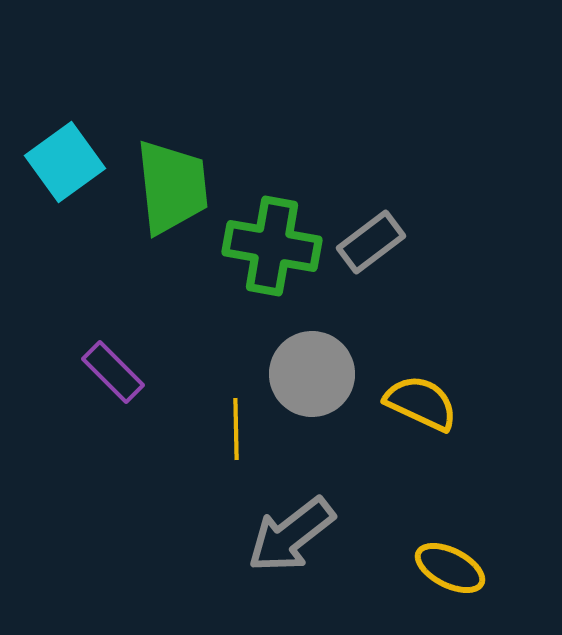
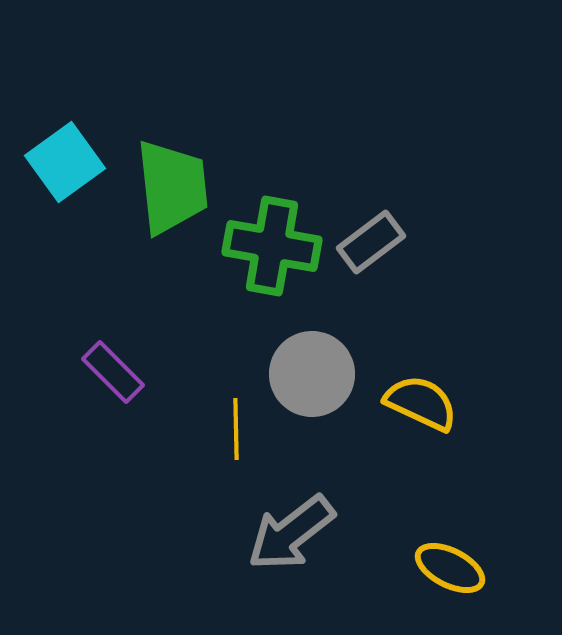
gray arrow: moved 2 px up
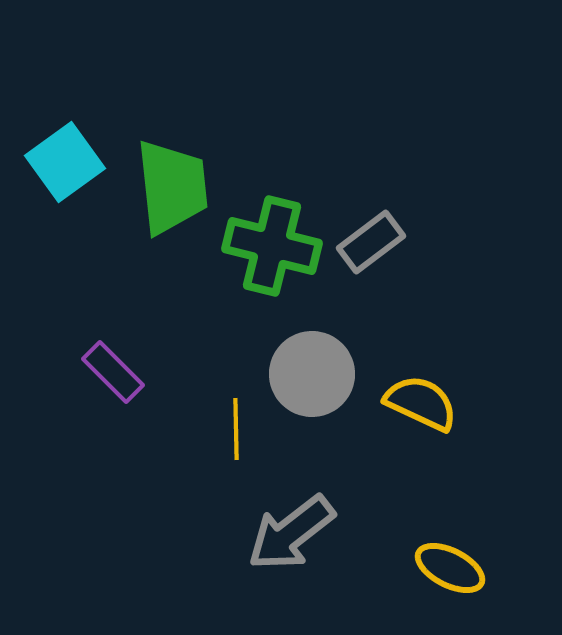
green cross: rotated 4 degrees clockwise
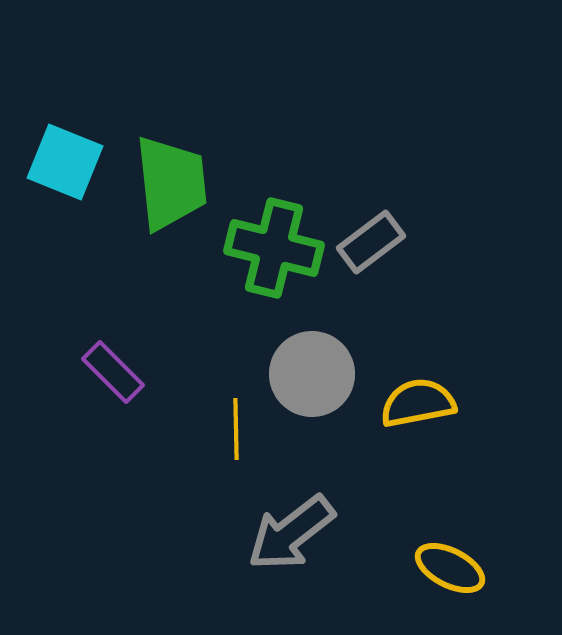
cyan square: rotated 32 degrees counterclockwise
green trapezoid: moved 1 px left, 4 px up
green cross: moved 2 px right, 2 px down
yellow semicircle: moved 3 px left; rotated 36 degrees counterclockwise
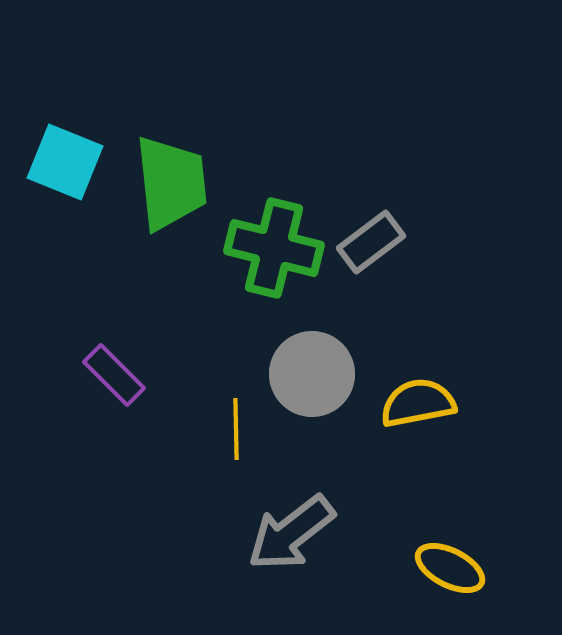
purple rectangle: moved 1 px right, 3 px down
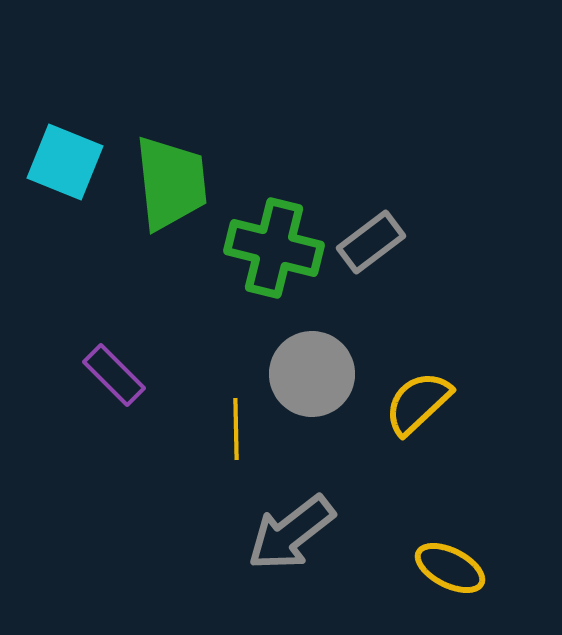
yellow semicircle: rotated 32 degrees counterclockwise
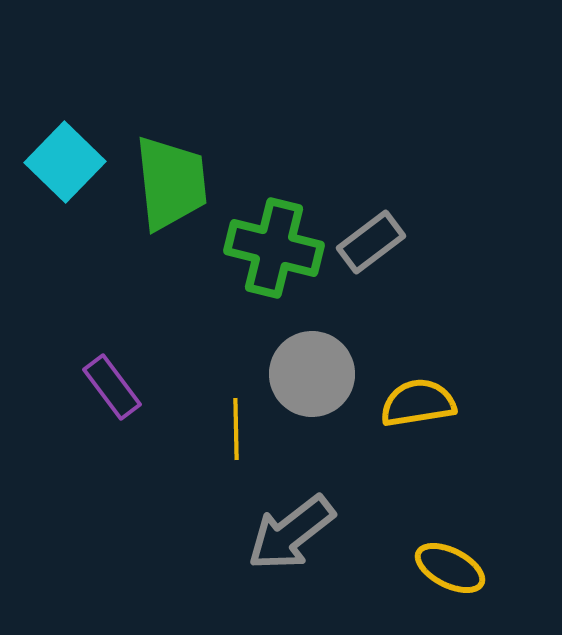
cyan square: rotated 22 degrees clockwise
purple rectangle: moved 2 px left, 12 px down; rotated 8 degrees clockwise
yellow semicircle: rotated 34 degrees clockwise
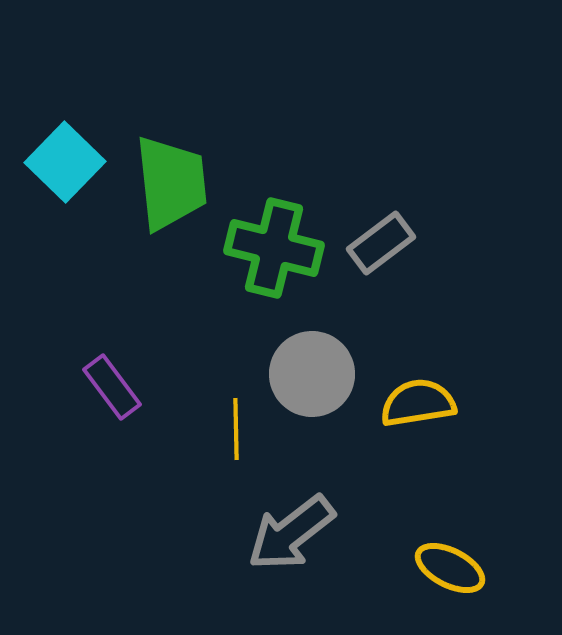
gray rectangle: moved 10 px right, 1 px down
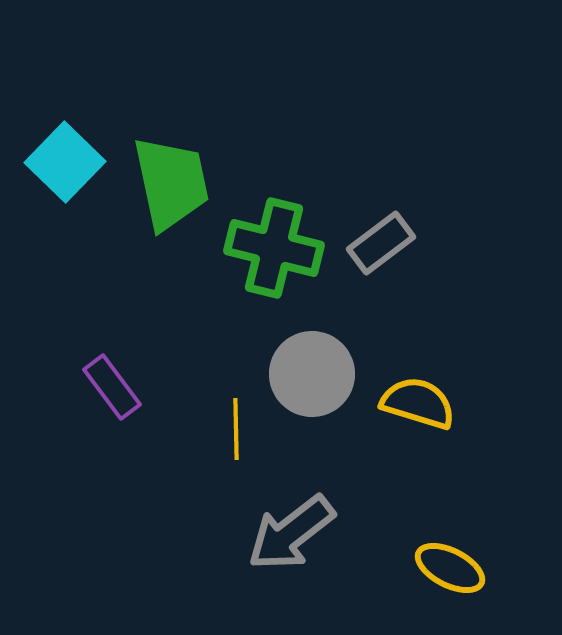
green trapezoid: rotated 6 degrees counterclockwise
yellow semicircle: rotated 26 degrees clockwise
